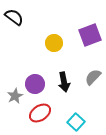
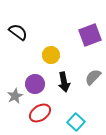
black semicircle: moved 4 px right, 15 px down
yellow circle: moved 3 px left, 12 px down
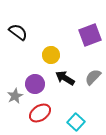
black arrow: moved 1 px right, 4 px up; rotated 132 degrees clockwise
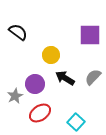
purple square: rotated 20 degrees clockwise
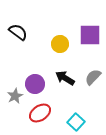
yellow circle: moved 9 px right, 11 px up
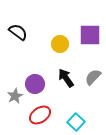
black arrow: moved 1 px right; rotated 24 degrees clockwise
red ellipse: moved 2 px down
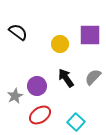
purple circle: moved 2 px right, 2 px down
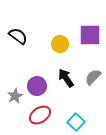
black semicircle: moved 4 px down
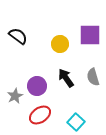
gray semicircle: rotated 60 degrees counterclockwise
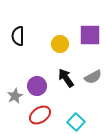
black semicircle: rotated 126 degrees counterclockwise
gray semicircle: rotated 102 degrees counterclockwise
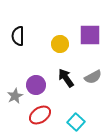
purple circle: moved 1 px left, 1 px up
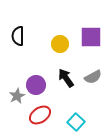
purple square: moved 1 px right, 2 px down
gray star: moved 2 px right
